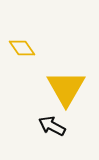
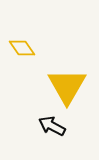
yellow triangle: moved 1 px right, 2 px up
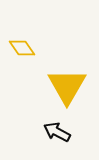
black arrow: moved 5 px right, 6 px down
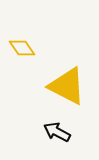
yellow triangle: rotated 33 degrees counterclockwise
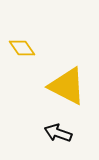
black arrow: moved 1 px right, 1 px down; rotated 8 degrees counterclockwise
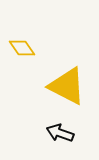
black arrow: moved 2 px right
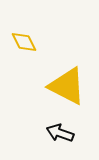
yellow diamond: moved 2 px right, 6 px up; rotated 8 degrees clockwise
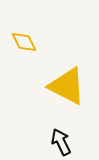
black arrow: moved 1 px right, 9 px down; rotated 44 degrees clockwise
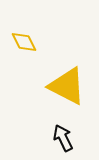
black arrow: moved 2 px right, 4 px up
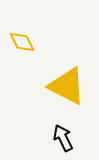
yellow diamond: moved 2 px left
